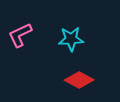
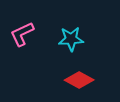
pink L-shape: moved 2 px right, 1 px up
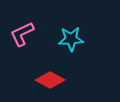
red diamond: moved 29 px left
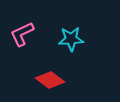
red diamond: rotated 8 degrees clockwise
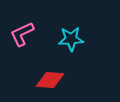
red diamond: rotated 32 degrees counterclockwise
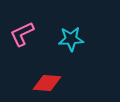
red diamond: moved 3 px left, 3 px down
